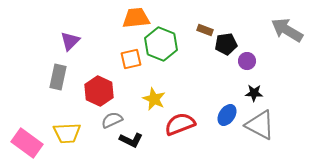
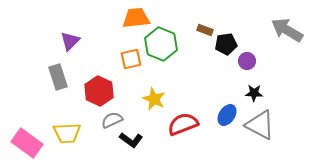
gray rectangle: rotated 30 degrees counterclockwise
red semicircle: moved 3 px right
black L-shape: rotated 10 degrees clockwise
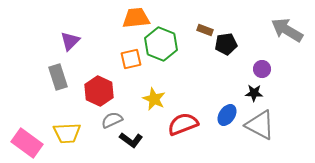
purple circle: moved 15 px right, 8 px down
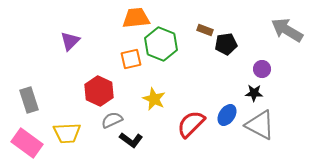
gray rectangle: moved 29 px left, 23 px down
red semicircle: moved 8 px right; rotated 24 degrees counterclockwise
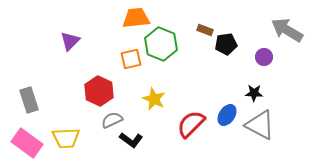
purple circle: moved 2 px right, 12 px up
yellow trapezoid: moved 1 px left, 5 px down
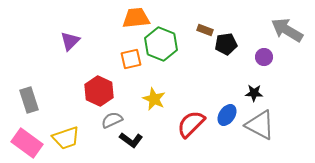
yellow trapezoid: rotated 16 degrees counterclockwise
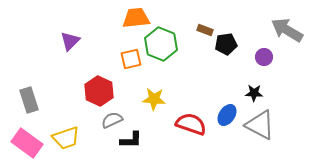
yellow star: rotated 20 degrees counterclockwise
red semicircle: rotated 64 degrees clockwise
black L-shape: rotated 35 degrees counterclockwise
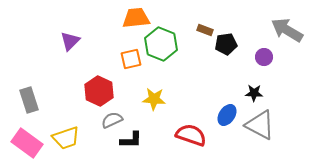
red semicircle: moved 11 px down
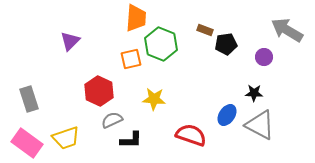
orange trapezoid: rotated 100 degrees clockwise
gray rectangle: moved 1 px up
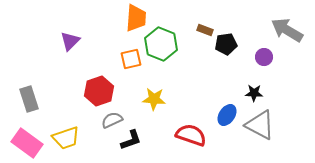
red hexagon: rotated 16 degrees clockwise
black L-shape: rotated 20 degrees counterclockwise
